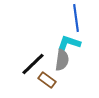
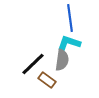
blue line: moved 6 px left
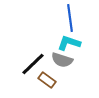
gray semicircle: rotated 100 degrees clockwise
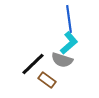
blue line: moved 1 px left, 1 px down
cyan L-shape: rotated 120 degrees clockwise
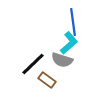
blue line: moved 4 px right, 3 px down
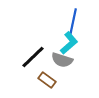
blue line: rotated 20 degrees clockwise
black line: moved 7 px up
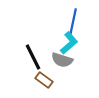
black line: rotated 72 degrees counterclockwise
brown rectangle: moved 3 px left
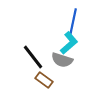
black line: rotated 12 degrees counterclockwise
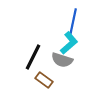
black line: rotated 64 degrees clockwise
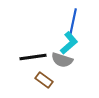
black line: rotated 56 degrees clockwise
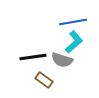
blue line: rotated 68 degrees clockwise
cyan L-shape: moved 5 px right, 1 px up
